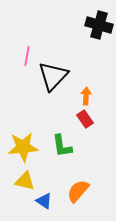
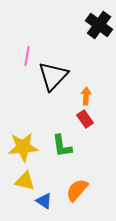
black cross: rotated 20 degrees clockwise
orange semicircle: moved 1 px left, 1 px up
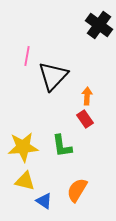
orange arrow: moved 1 px right
orange semicircle: rotated 10 degrees counterclockwise
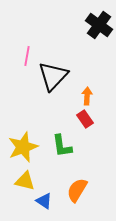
yellow star: rotated 16 degrees counterclockwise
